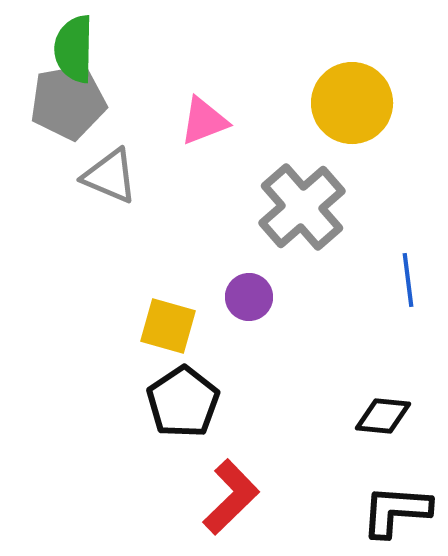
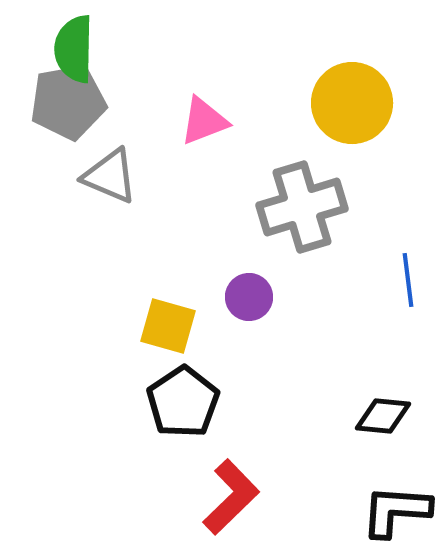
gray cross: rotated 24 degrees clockwise
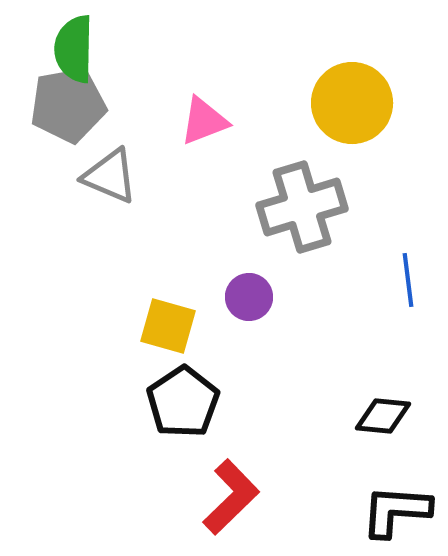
gray pentagon: moved 3 px down
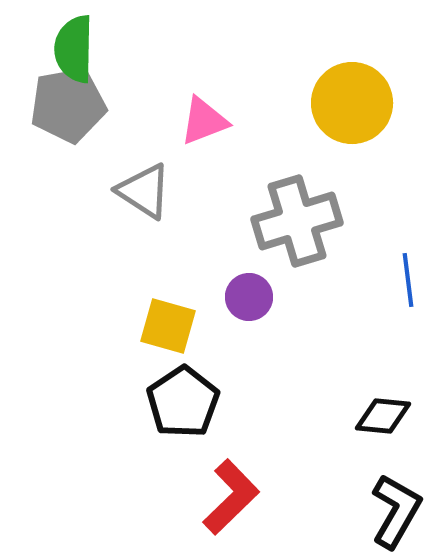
gray triangle: moved 34 px right, 15 px down; rotated 10 degrees clockwise
gray cross: moved 5 px left, 14 px down
black L-shape: rotated 116 degrees clockwise
